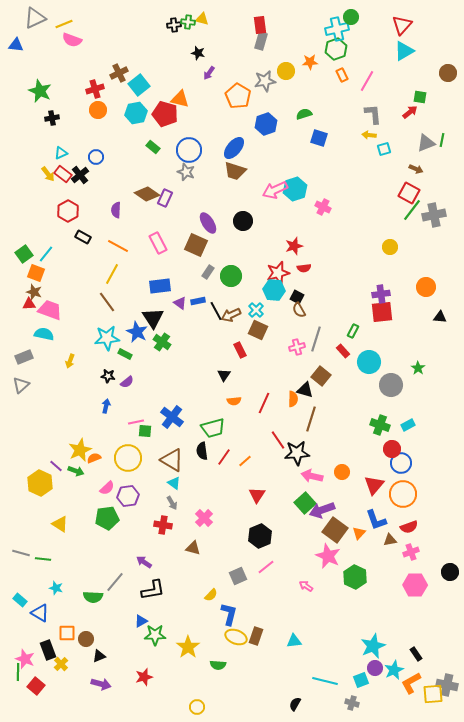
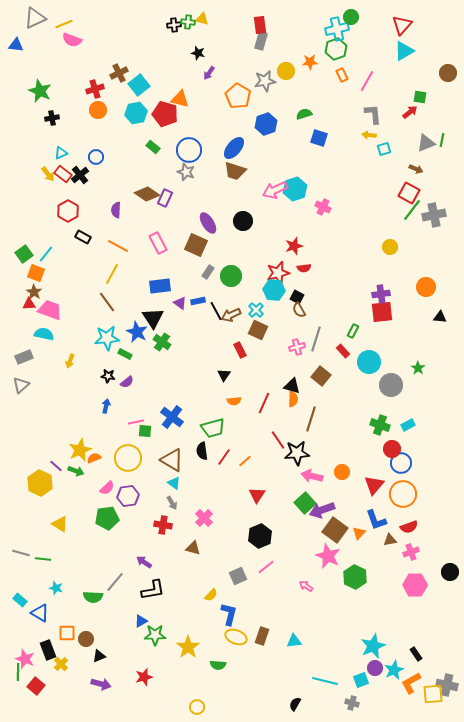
brown star at (34, 292): rotated 14 degrees clockwise
black triangle at (305, 390): moved 13 px left, 4 px up
brown rectangle at (256, 636): moved 6 px right
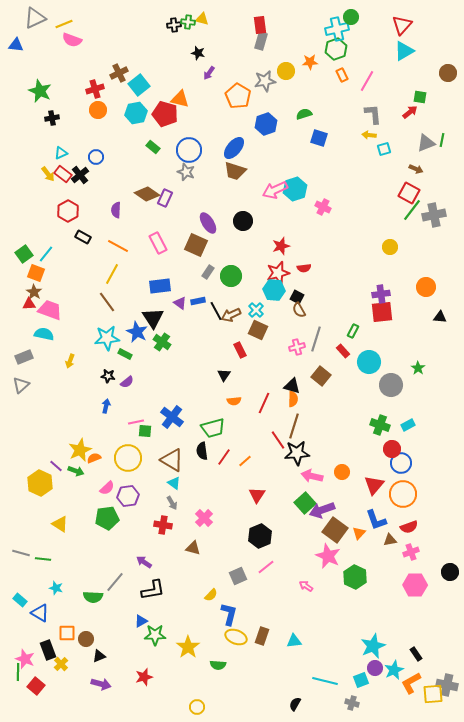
red star at (294, 246): moved 13 px left
brown line at (311, 419): moved 17 px left, 7 px down
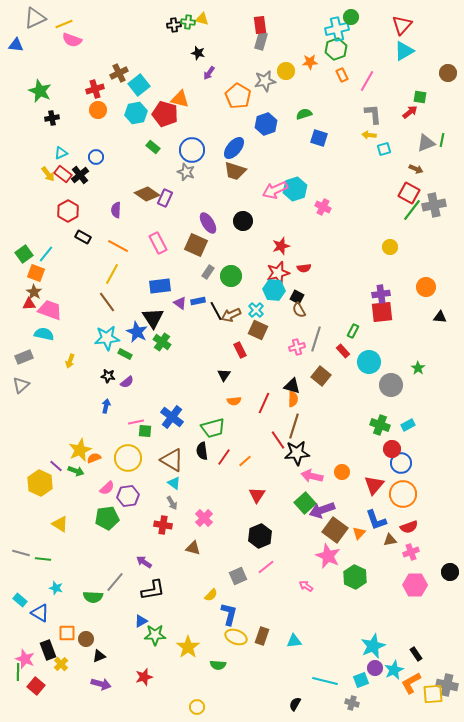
blue circle at (189, 150): moved 3 px right
gray cross at (434, 215): moved 10 px up
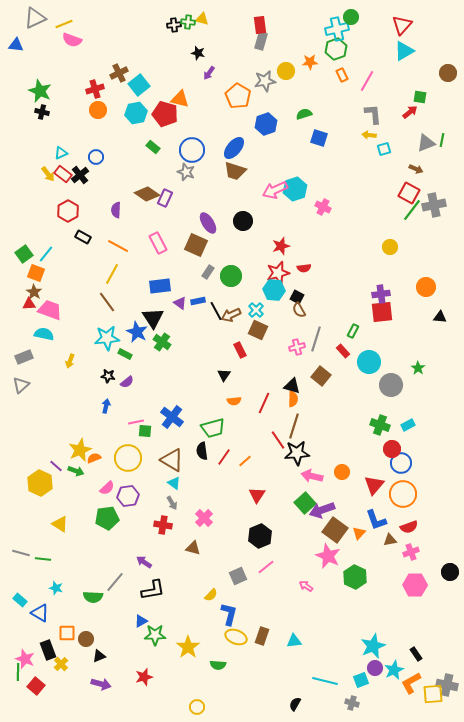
black cross at (52, 118): moved 10 px left, 6 px up; rotated 24 degrees clockwise
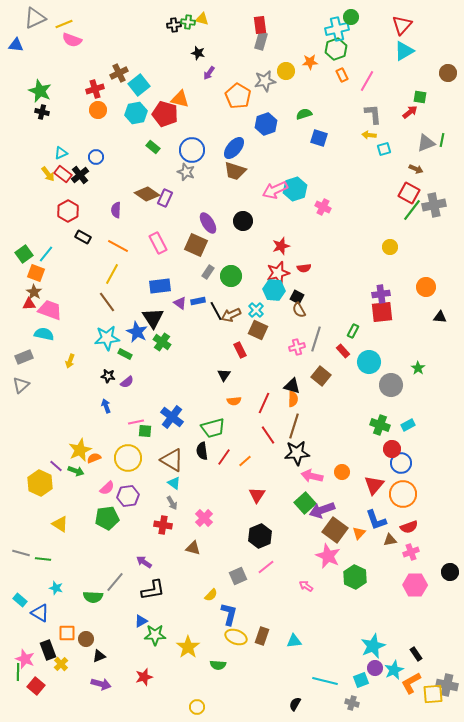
blue arrow at (106, 406): rotated 32 degrees counterclockwise
red line at (278, 440): moved 10 px left, 5 px up
